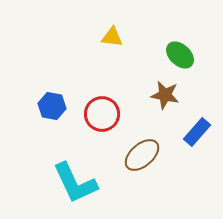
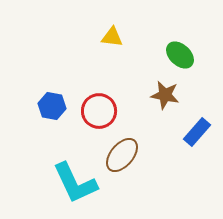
red circle: moved 3 px left, 3 px up
brown ellipse: moved 20 px left; rotated 9 degrees counterclockwise
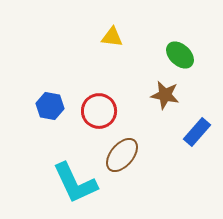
blue hexagon: moved 2 px left
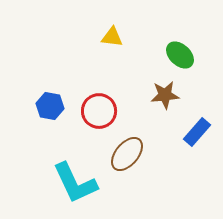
brown star: rotated 16 degrees counterclockwise
brown ellipse: moved 5 px right, 1 px up
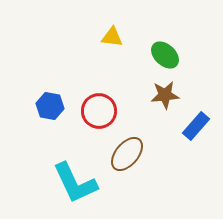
green ellipse: moved 15 px left
blue rectangle: moved 1 px left, 6 px up
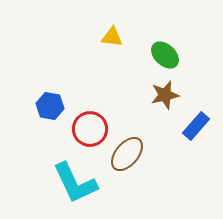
brown star: rotated 8 degrees counterclockwise
red circle: moved 9 px left, 18 px down
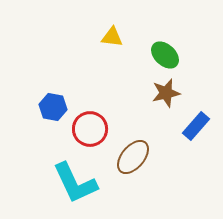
brown star: moved 1 px right, 2 px up
blue hexagon: moved 3 px right, 1 px down
brown ellipse: moved 6 px right, 3 px down
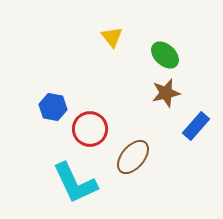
yellow triangle: rotated 45 degrees clockwise
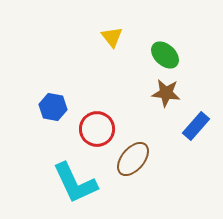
brown star: rotated 20 degrees clockwise
red circle: moved 7 px right
brown ellipse: moved 2 px down
